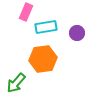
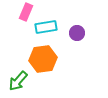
green arrow: moved 2 px right, 2 px up
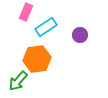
cyan rectangle: rotated 25 degrees counterclockwise
purple circle: moved 3 px right, 2 px down
orange hexagon: moved 6 px left
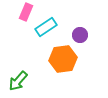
orange hexagon: moved 26 px right
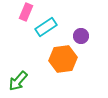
purple circle: moved 1 px right, 1 px down
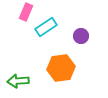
orange hexagon: moved 2 px left, 9 px down
green arrow: rotated 45 degrees clockwise
